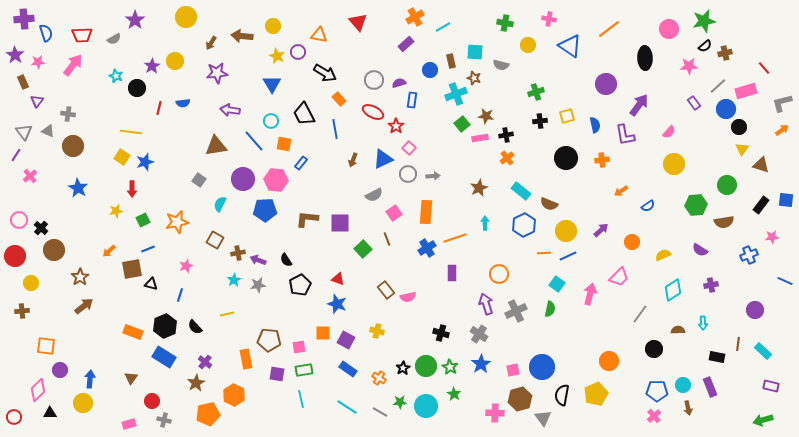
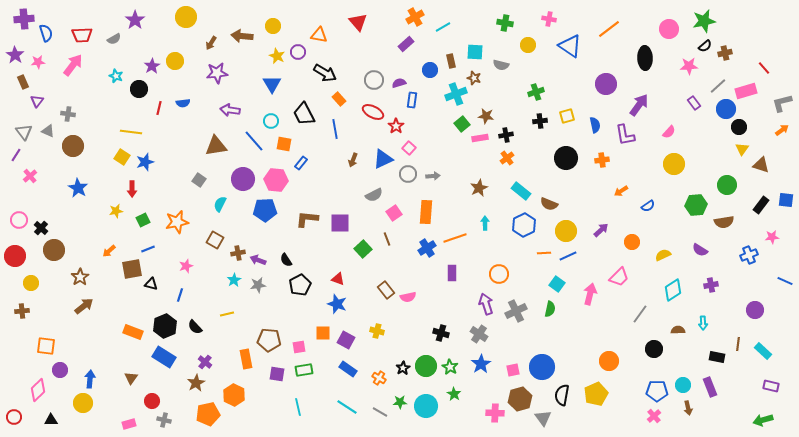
black circle at (137, 88): moved 2 px right, 1 px down
cyan line at (301, 399): moved 3 px left, 8 px down
black triangle at (50, 413): moved 1 px right, 7 px down
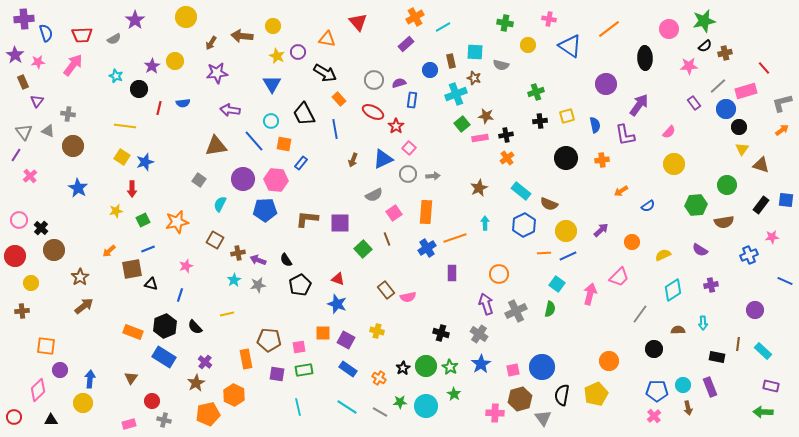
orange triangle at (319, 35): moved 8 px right, 4 px down
yellow line at (131, 132): moved 6 px left, 6 px up
green arrow at (763, 420): moved 8 px up; rotated 18 degrees clockwise
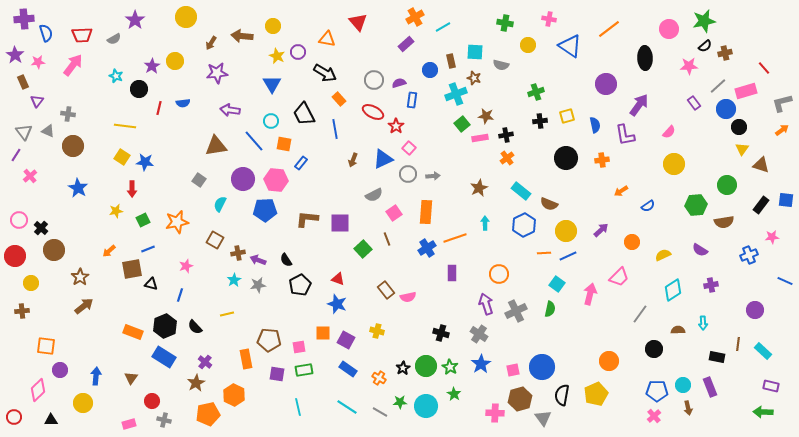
blue star at (145, 162): rotated 24 degrees clockwise
blue arrow at (90, 379): moved 6 px right, 3 px up
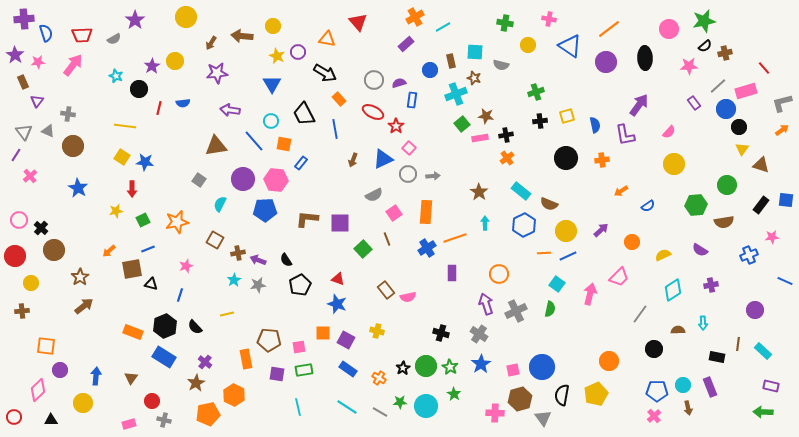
purple circle at (606, 84): moved 22 px up
brown star at (479, 188): moved 4 px down; rotated 12 degrees counterclockwise
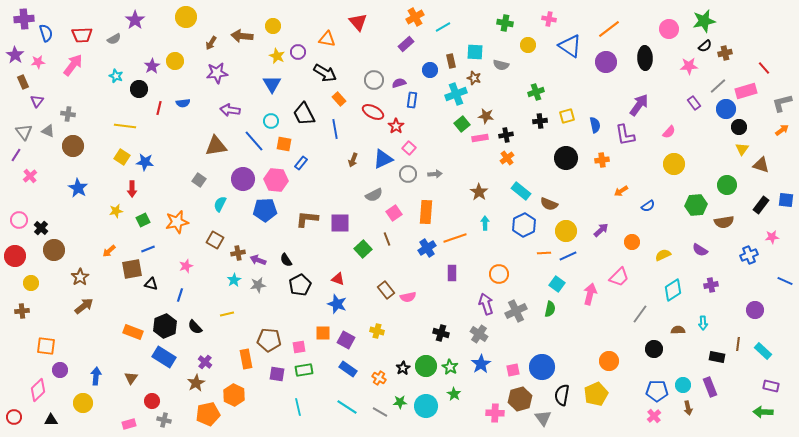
gray arrow at (433, 176): moved 2 px right, 2 px up
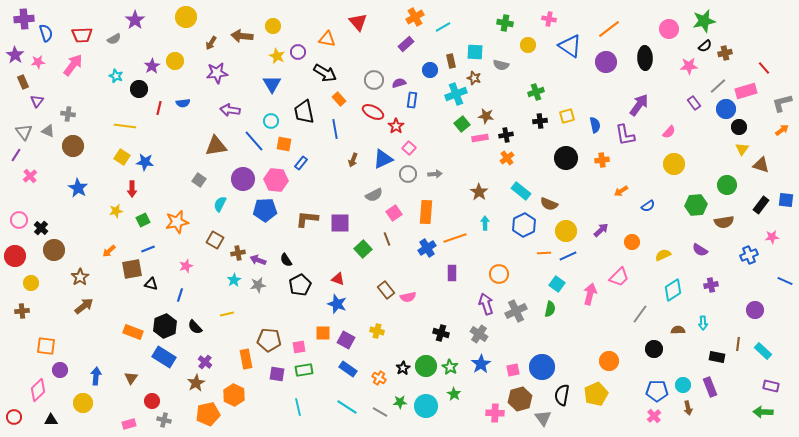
black trapezoid at (304, 114): moved 2 px up; rotated 15 degrees clockwise
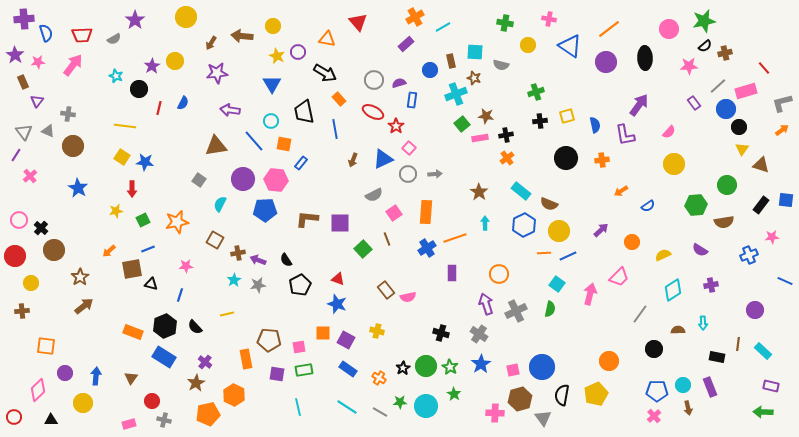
blue semicircle at (183, 103): rotated 56 degrees counterclockwise
yellow circle at (566, 231): moved 7 px left
pink star at (186, 266): rotated 16 degrees clockwise
purple circle at (60, 370): moved 5 px right, 3 px down
